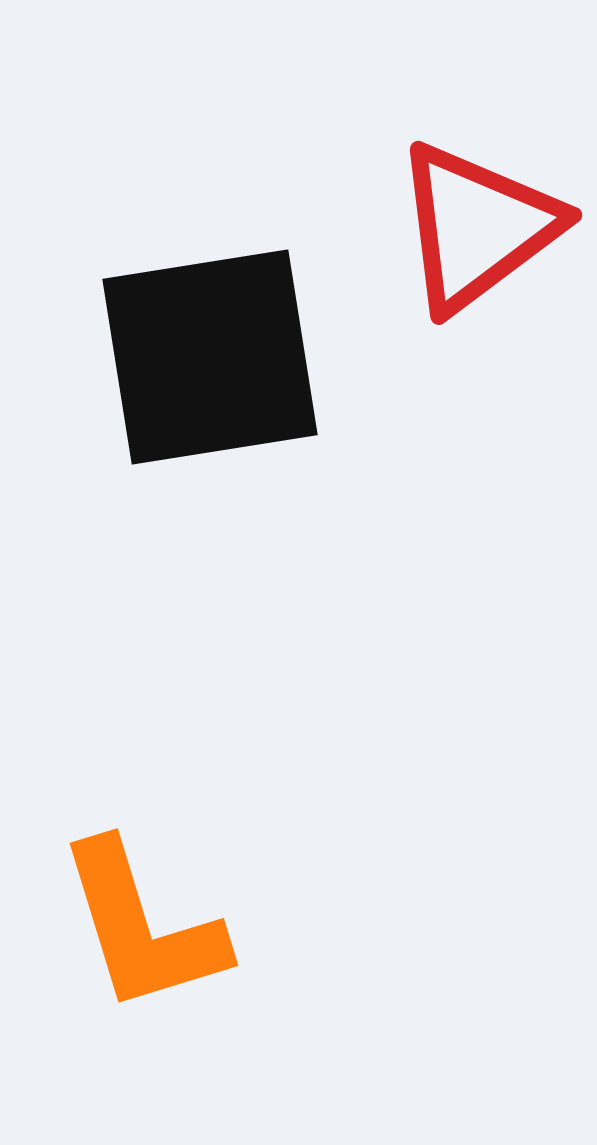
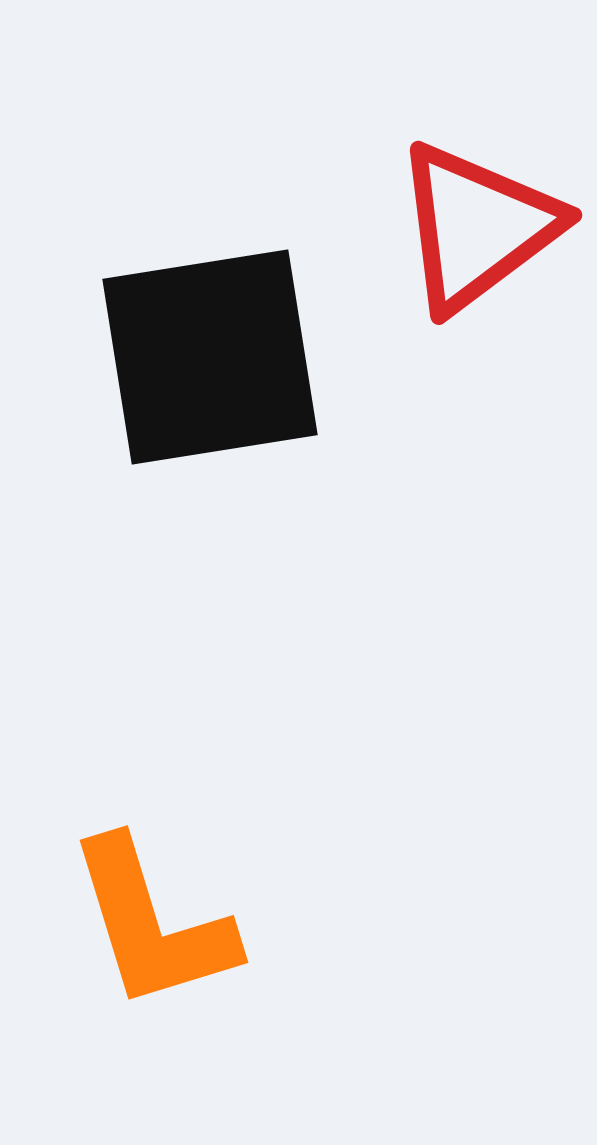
orange L-shape: moved 10 px right, 3 px up
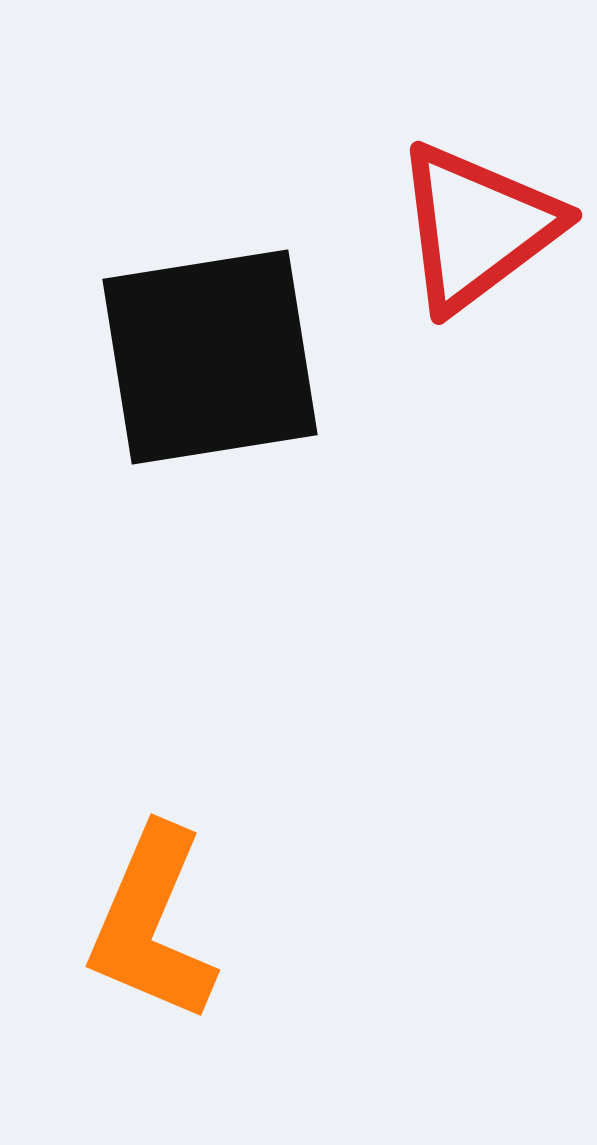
orange L-shape: rotated 40 degrees clockwise
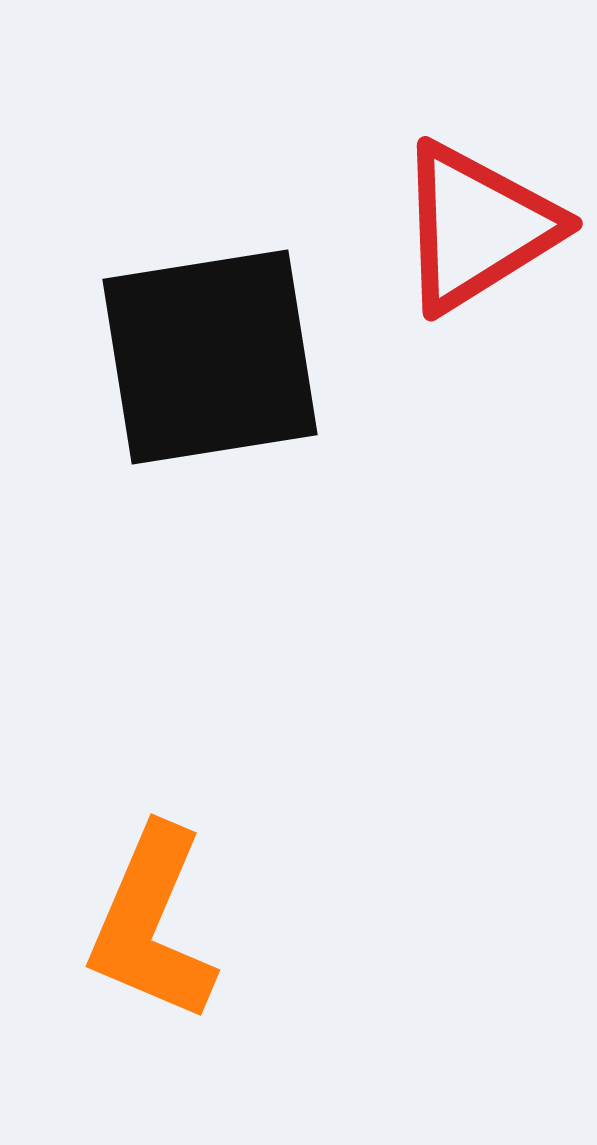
red triangle: rotated 5 degrees clockwise
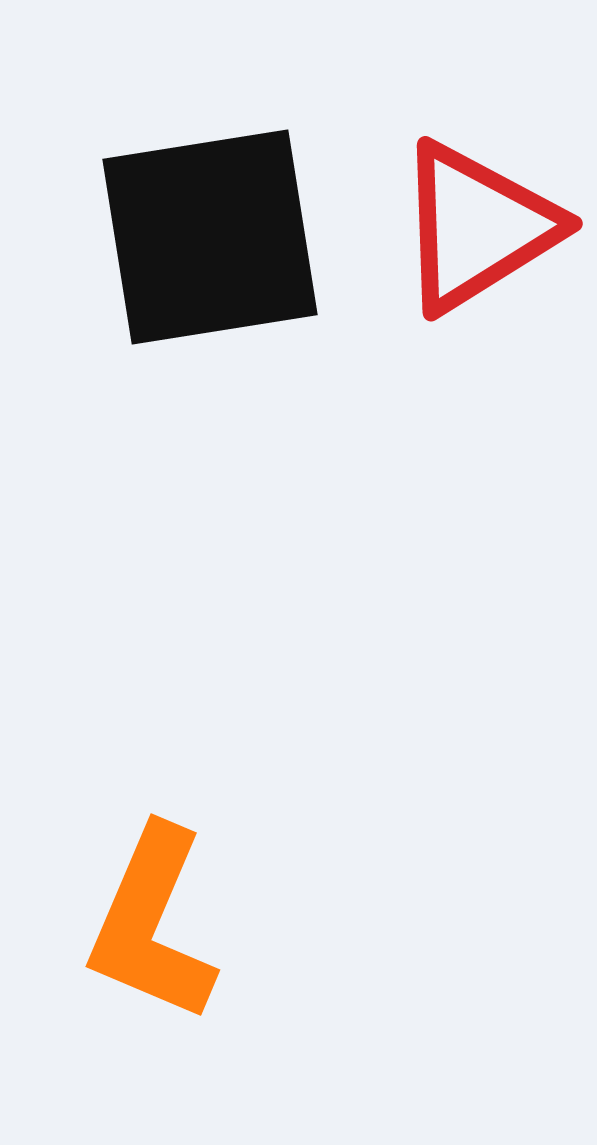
black square: moved 120 px up
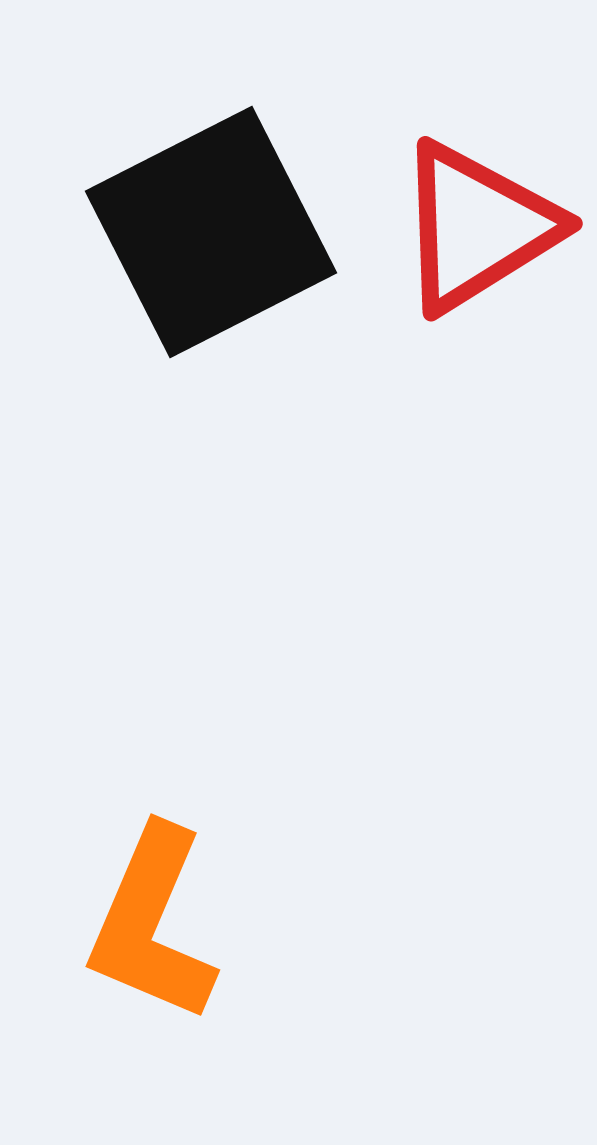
black square: moved 1 px right, 5 px up; rotated 18 degrees counterclockwise
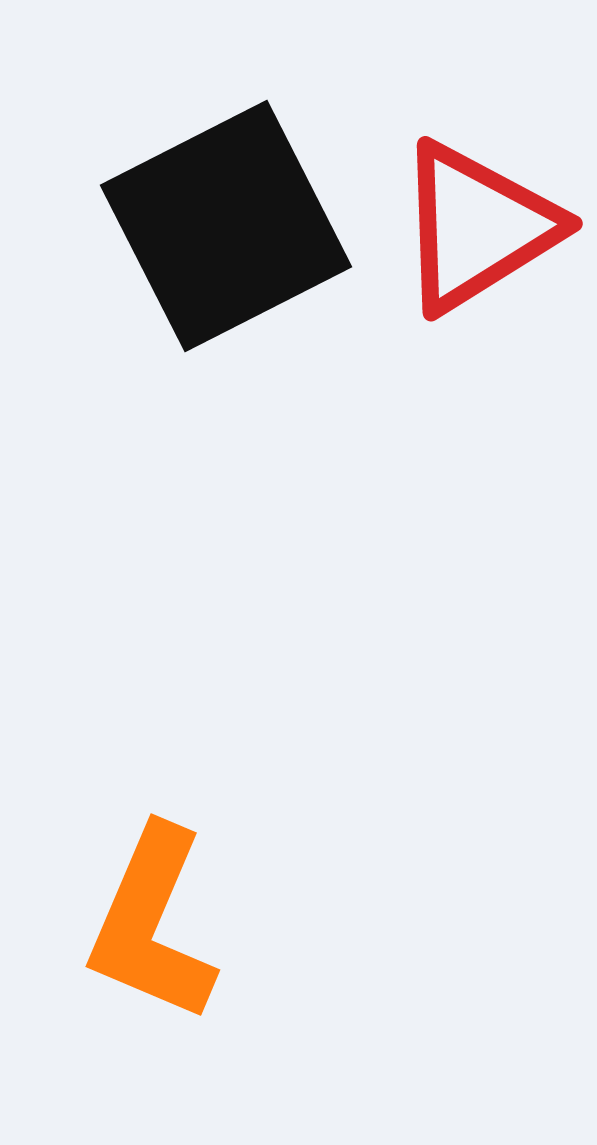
black square: moved 15 px right, 6 px up
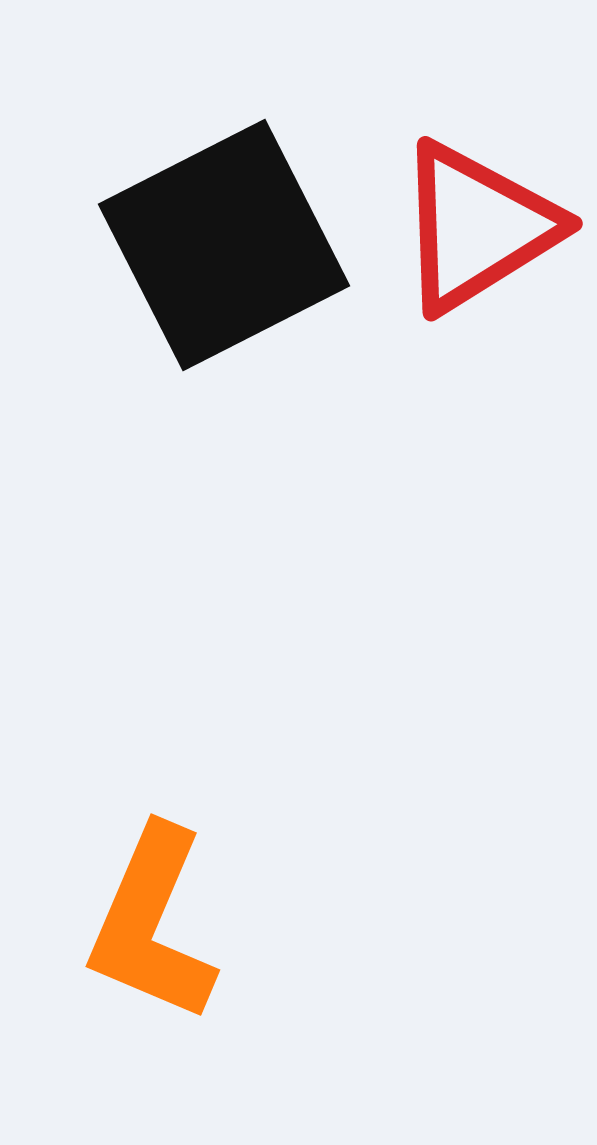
black square: moved 2 px left, 19 px down
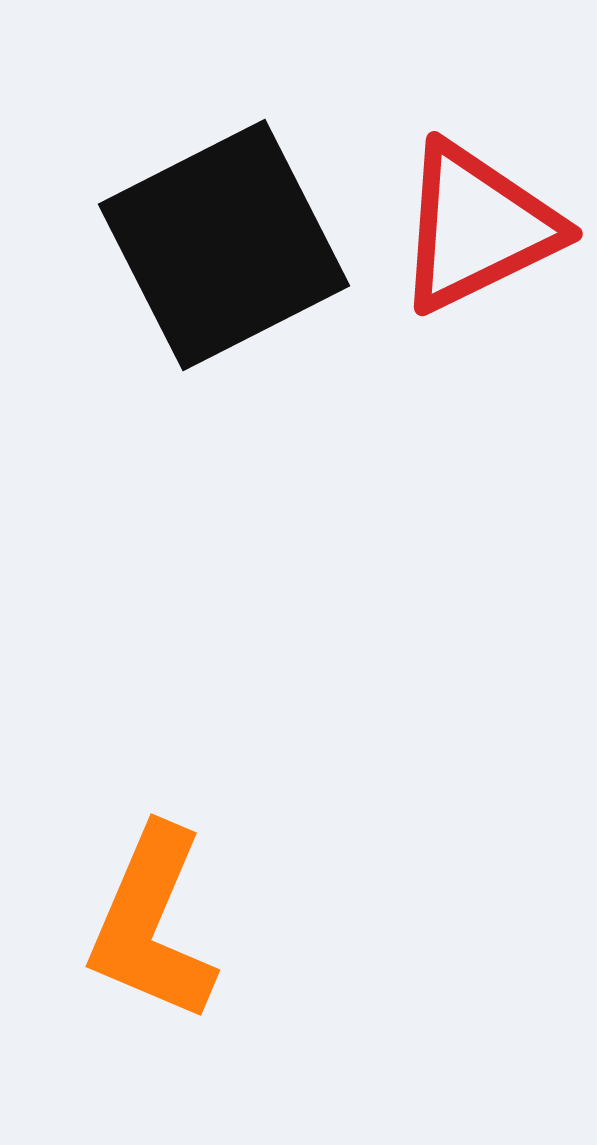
red triangle: rotated 6 degrees clockwise
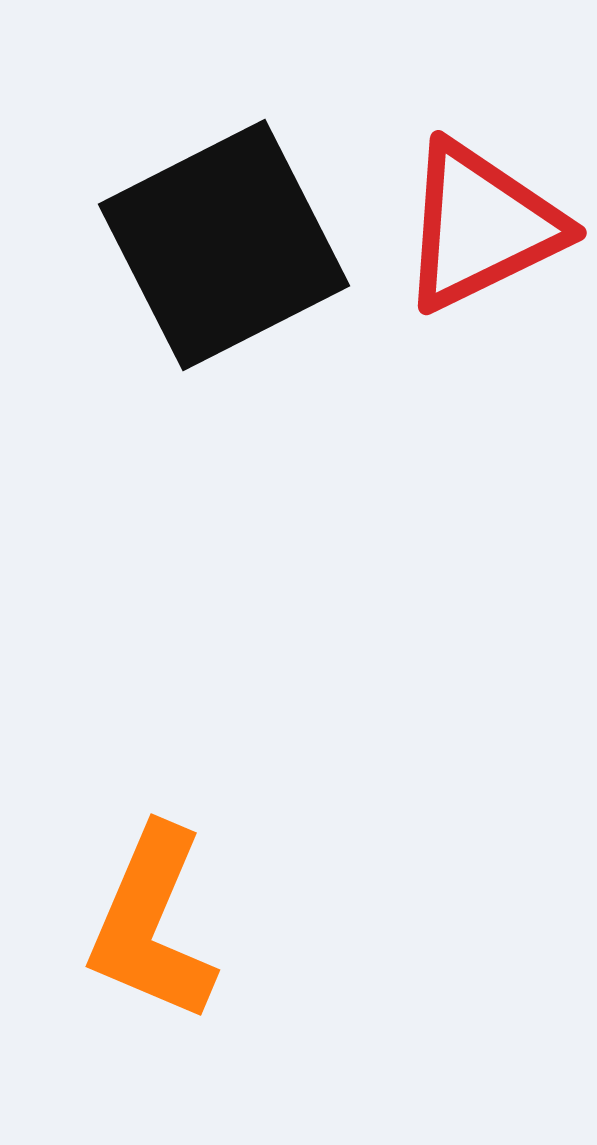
red triangle: moved 4 px right, 1 px up
